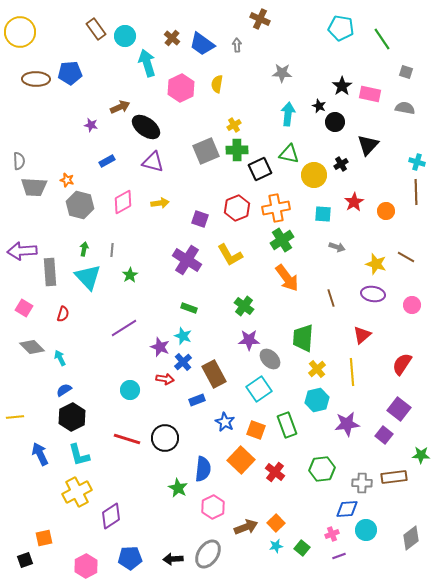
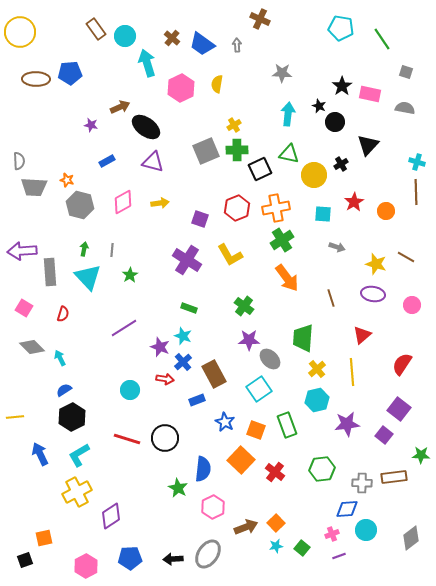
cyan L-shape at (79, 455): rotated 75 degrees clockwise
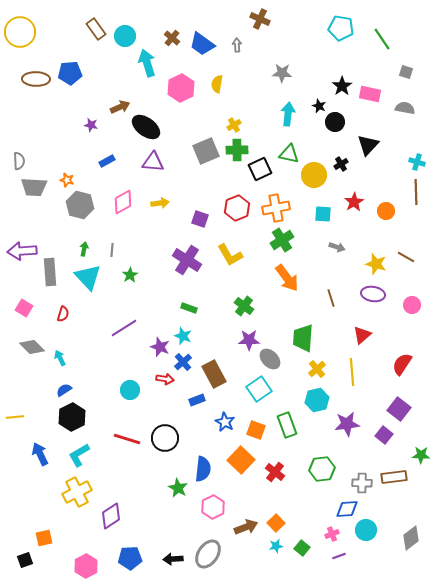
purple triangle at (153, 162): rotated 10 degrees counterclockwise
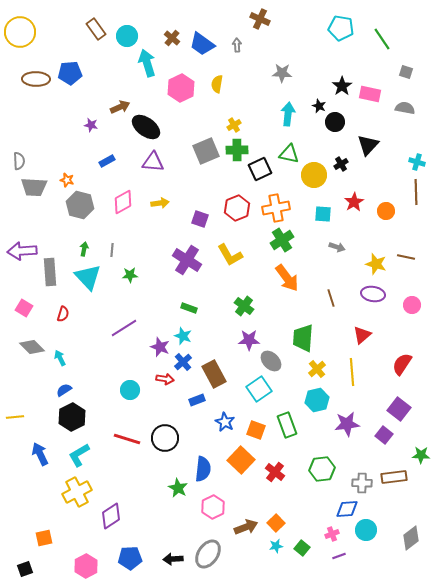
cyan circle at (125, 36): moved 2 px right
brown line at (406, 257): rotated 18 degrees counterclockwise
green star at (130, 275): rotated 28 degrees clockwise
gray ellipse at (270, 359): moved 1 px right, 2 px down
black square at (25, 560): moved 9 px down
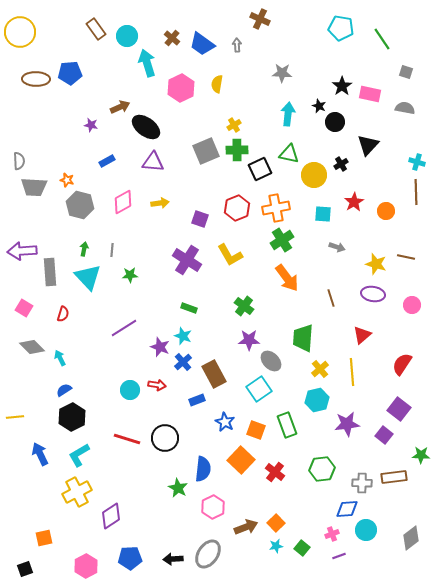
yellow cross at (317, 369): moved 3 px right
red arrow at (165, 379): moved 8 px left, 6 px down
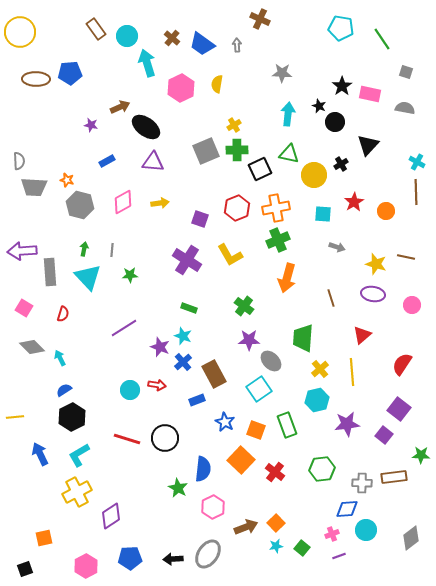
cyan cross at (417, 162): rotated 14 degrees clockwise
green cross at (282, 240): moved 4 px left; rotated 10 degrees clockwise
orange arrow at (287, 278): rotated 52 degrees clockwise
